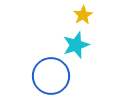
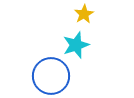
yellow star: moved 1 px right, 1 px up
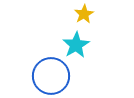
cyan star: rotated 12 degrees counterclockwise
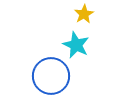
cyan star: rotated 16 degrees counterclockwise
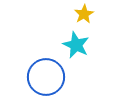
blue circle: moved 5 px left, 1 px down
